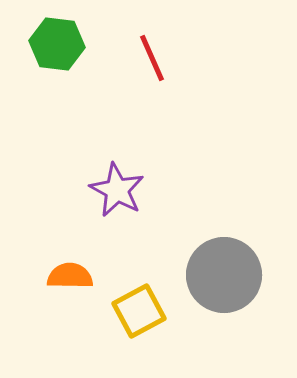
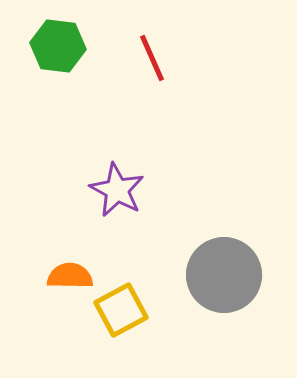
green hexagon: moved 1 px right, 2 px down
yellow square: moved 18 px left, 1 px up
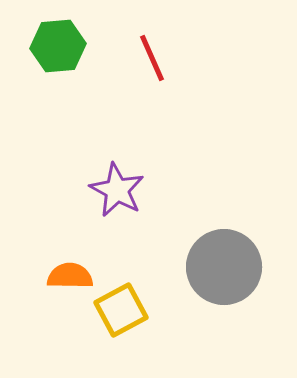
green hexagon: rotated 12 degrees counterclockwise
gray circle: moved 8 px up
